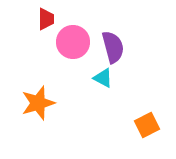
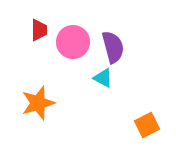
red trapezoid: moved 7 px left, 11 px down
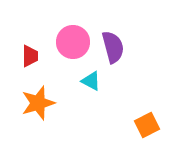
red trapezoid: moved 9 px left, 26 px down
cyan triangle: moved 12 px left, 3 px down
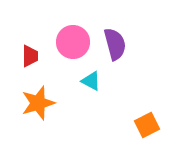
purple semicircle: moved 2 px right, 3 px up
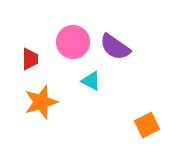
purple semicircle: moved 3 px down; rotated 140 degrees clockwise
red trapezoid: moved 3 px down
orange star: moved 3 px right, 1 px up
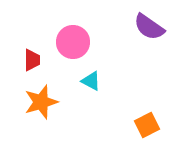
purple semicircle: moved 34 px right, 20 px up
red trapezoid: moved 2 px right, 1 px down
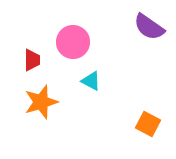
orange square: moved 1 px right, 1 px up; rotated 35 degrees counterclockwise
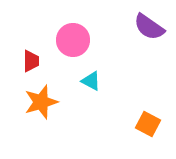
pink circle: moved 2 px up
red trapezoid: moved 1 px left, 1 px down
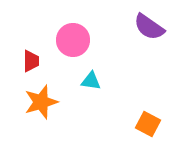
cyan triangle: rotated 20 degrees counterclockwise
